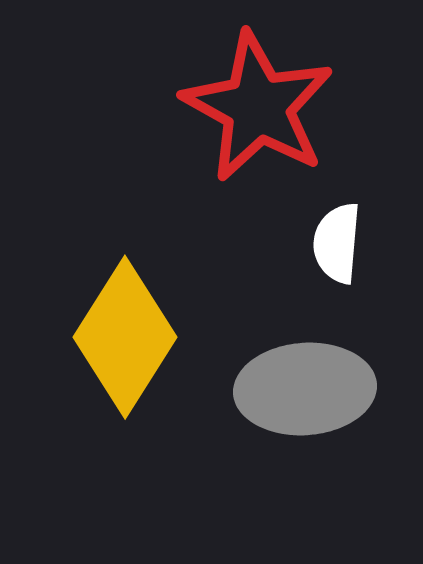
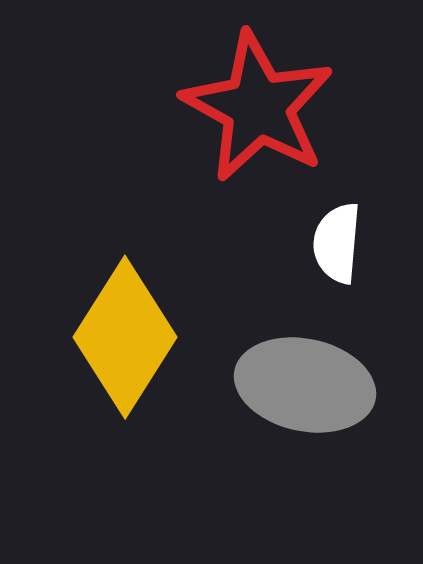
gray ellipse: moved 4 px up; rotated 16 degrees clockwise
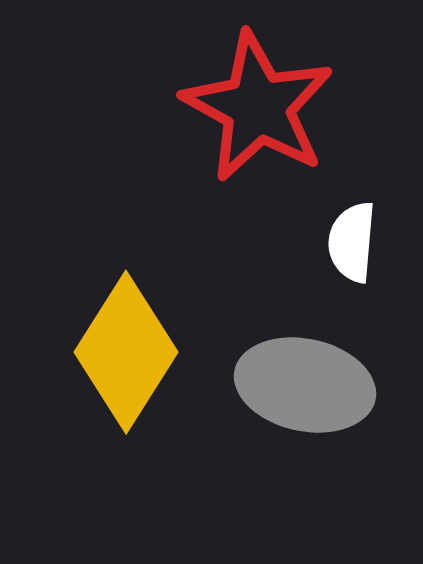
white semicircle: moved 15 px right, 1 px up
yellow diamond: moved 1 px right, 15 px down
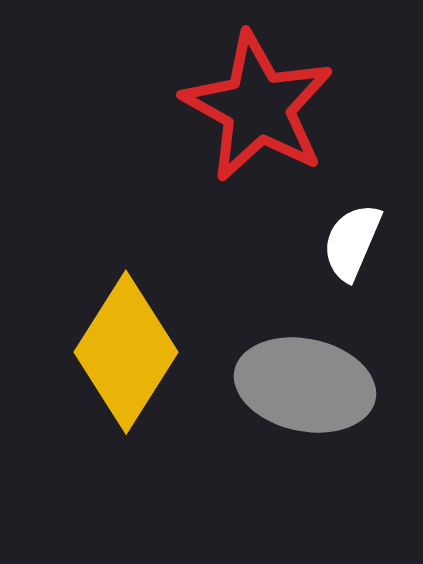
white semicircle: rotated 18 degrees clockwise
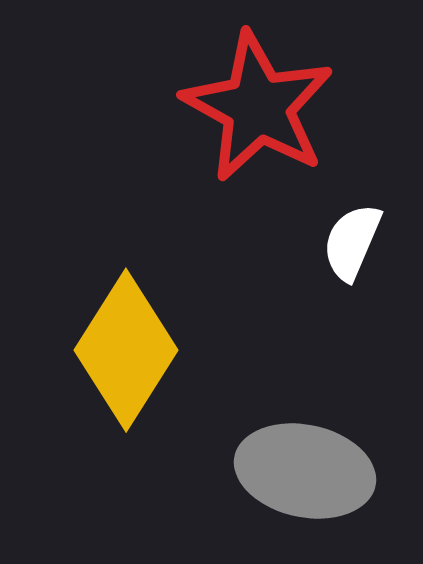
yellow diamond: moved 2 px up
gray ellipse: moved 86 px down
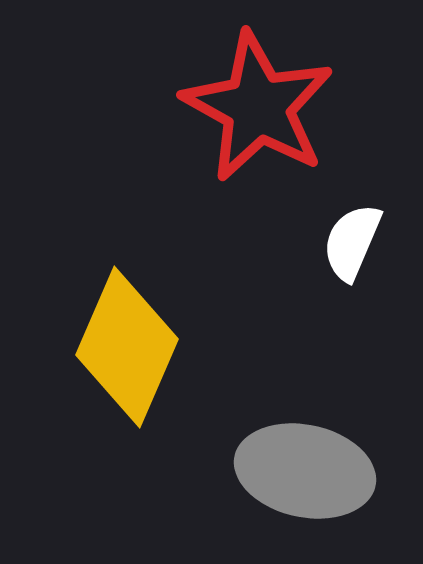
yellow diamond: moved 1 px right, 3 px up; rotated 9 degrees counterclockwise
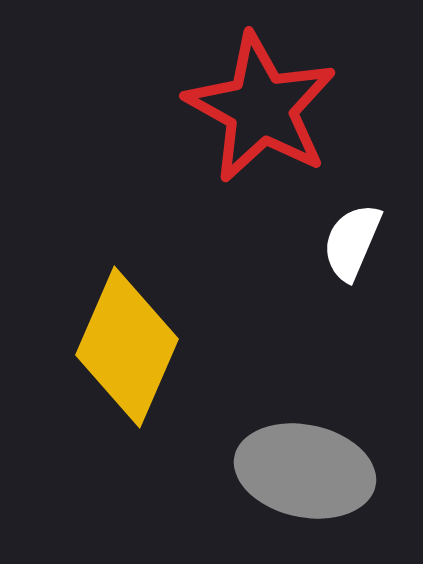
red star: moved 3 px right, 1 px down
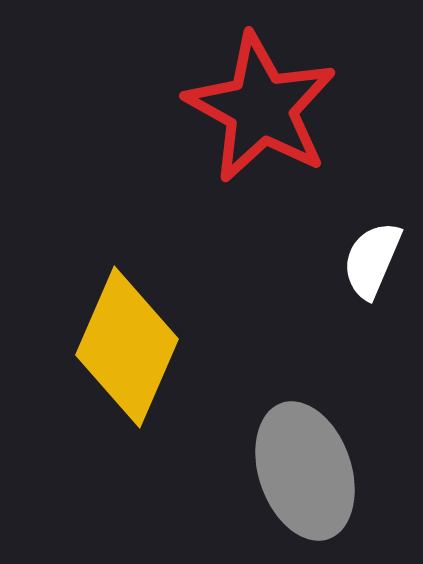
white semicircle: moved 20 px right, 18 px down
gray ellipse: rotated 59 degrees clockwise
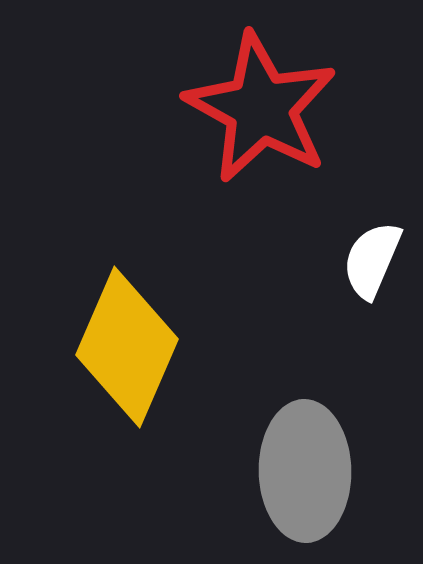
gray ellipse: rotated 18 degrees clockwise
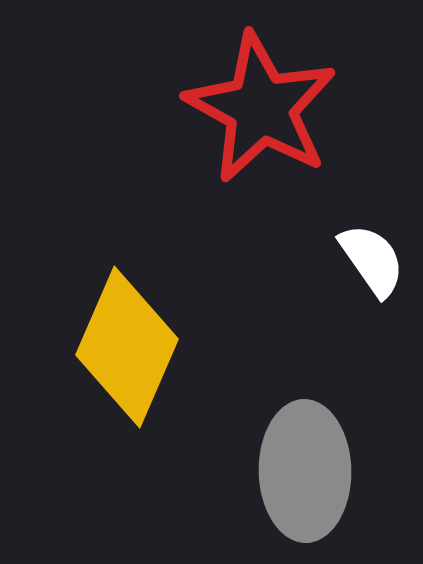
white semicircle: rotated 122 degrees clockwise
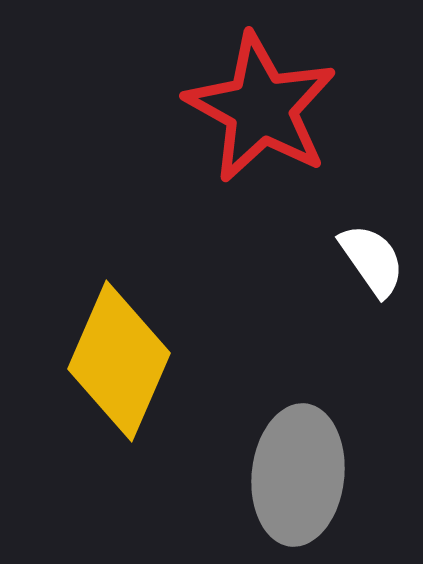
yellow diamond: moved 8 px left, 14 px down
gray ellipse: moved 7 px left, 4 px down; rotated 7 degrees clockwise
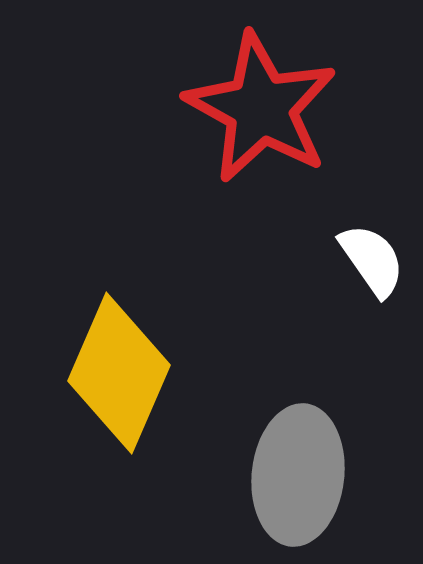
yellow diamond: moved 12 px down
